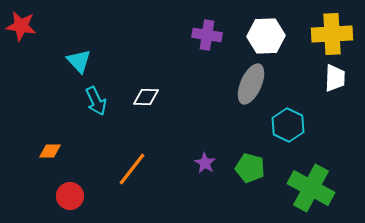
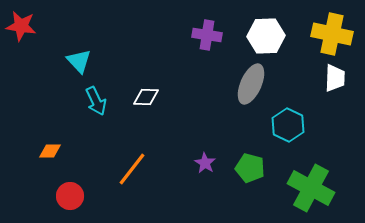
yellow cross: rotated 15 degrees clockwise
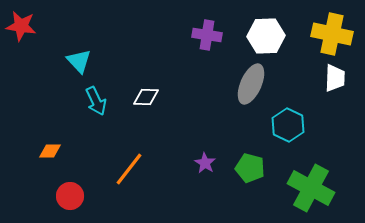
orange line: moved 3 px left
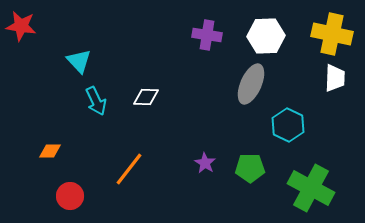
green pentagon: rotated 16 degrees counterclockwise
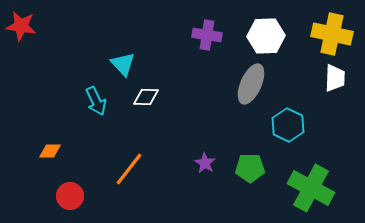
cyan triangle: moved 44 px right, 3 px down
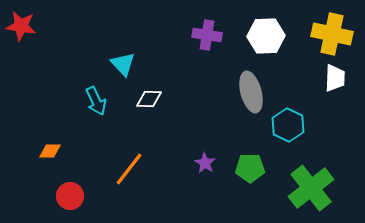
gray ellipse: moved 8 px down; rotated 39 degrees counterclockwise
white diamond: moved 3 px right, 2 px down
green cross: rotated 24 degrees clockwise
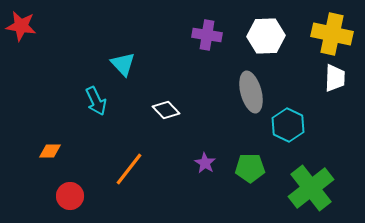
white diamond: moved 17 px right, 11 px down; rotated 44 degrees clockwise
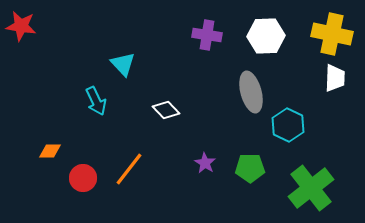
red circle: moved 13 px right, 18 px up
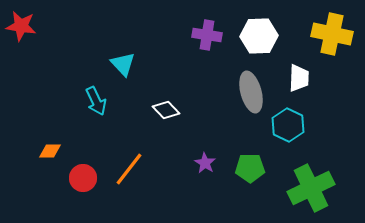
white hexagon: moved 7 px left
white trapezoid: moved 36 px left
green cross: rotated 12 degrees clockwise
